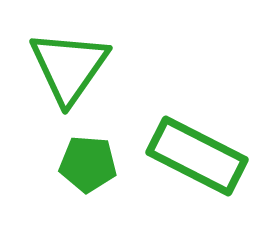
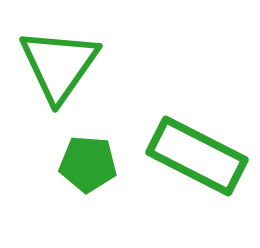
green triangle: moved 10 px left, 2 px up
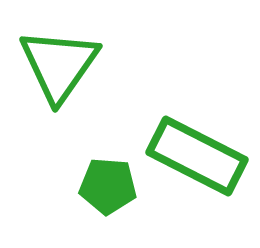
green pentagon: moved 20 px right, 22 px down
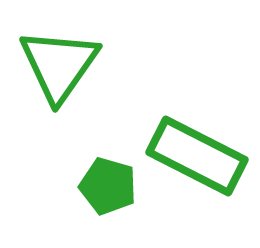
green pentagon: rotated 12 degrees clockwise
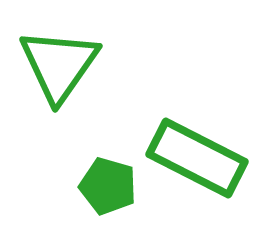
green rectangle: moved 2 px down
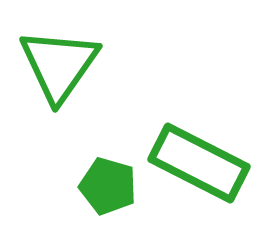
green rectangle: moved 2 px right, 5 px down
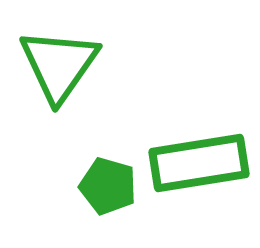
green rectangle: rotated 36 degrees counterclockwise
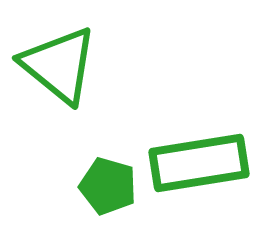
green triangle: rotated 26 degrees counterclockwise
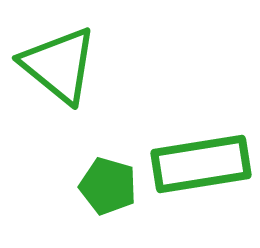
green rectangle: moved 2 px right, 1 px down
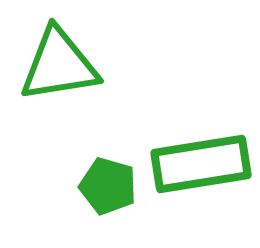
green triangle: rotated 48 degrees counterclockwise
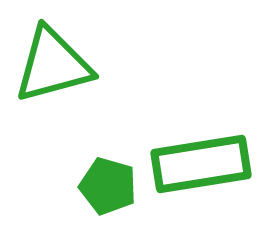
green triangle: moved 6 px left; rotated 6 degrees counterclockwise
